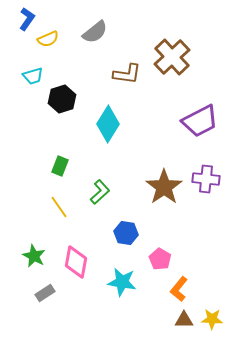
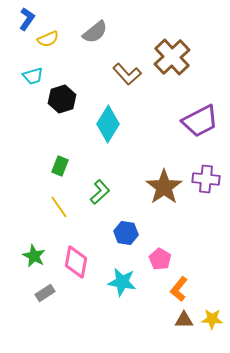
brown L-shape: rotated 40 degrees clockwise
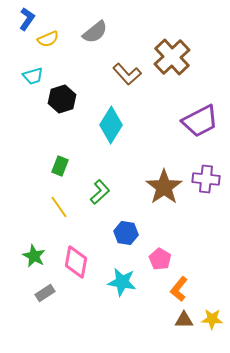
cyan diamond: moved 3 px right, 1 px down
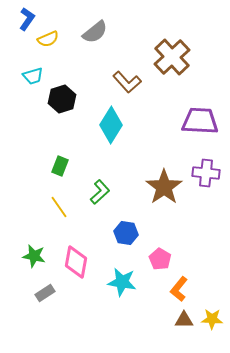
brown L-shape: moved 8 px down
purple trapezoid: rotated 150 degrees counterclockwise
purple cross: moved 6 px up
green star: rotated 15 degrees counterclockwise
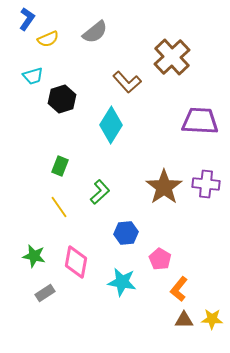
purple cross: moved 11 px down
blue hexagon: rotated 15 degrees counterclockwise
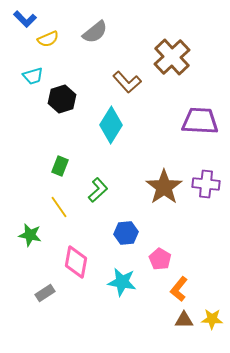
blue L-shape: moved 2 px left; rotated 100 degrees clockwise
green L-shape: moved 2 px left, 2 px up
green star: moved 4 px left, 21 px up
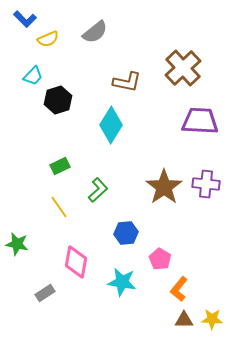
brown cross: moved 11 px right, 11 px down
cyan trapezoid: rotated 30 degrees counterclockwise
brown L-shape: rotated 36 degrees counterclockwise
black hexagon: moved 4 px left, 1 px down
green rectangle: rotated 42 degrees clockwise
green star: moved 13 px left, 9 px down
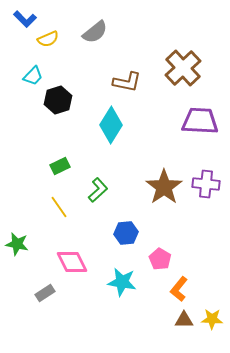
pink diamond: moved 4 px left; rotated 36 degrees counterclockwise
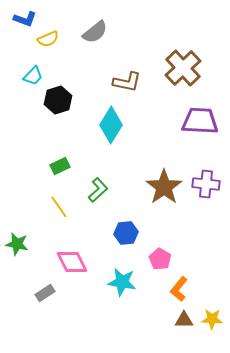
blue L-shape: rotated 25 degrees counterclockwise
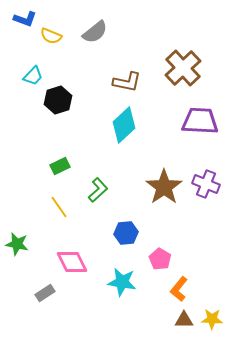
yellow semicircle: moved 3 px right, 3 px up; rotated 45 degrees clockwise
cyan diamond: moved 13 px right; rotated 15 degrees clockwise
purple cross: rotated 16 degrees clockwise
